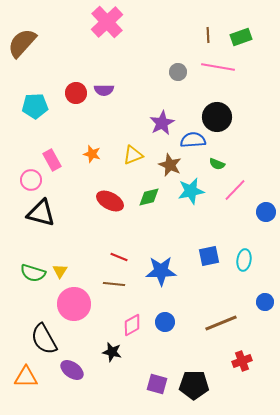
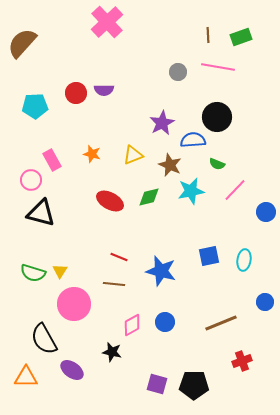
blue star at (161, 271): rotated 16 degrees clockwise
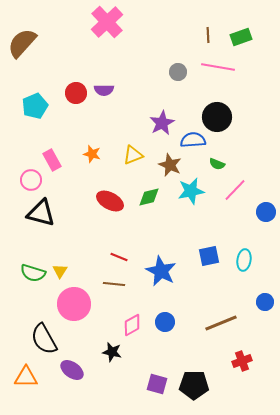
cyan pentagon at (35, 106): rotated 20 degrees counterclockwise
blue star at (161, 271): rotated 12 degrees clockwise
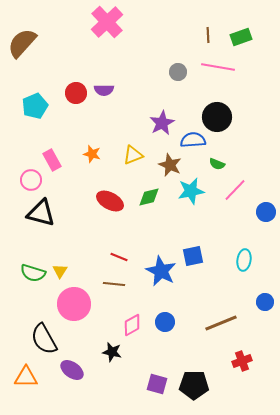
blue square at (209, 256): moved 16 px left
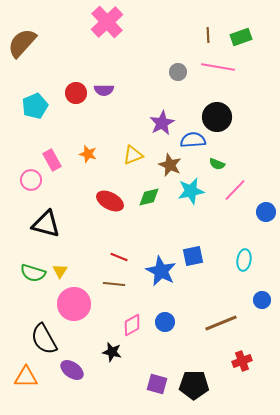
orange star at (92, 154): moved 4 px left
black triangle at (41, 213): moved 5 px right, 11 px down
blue circle at (265, 302): moved 3 px left, 2 px up
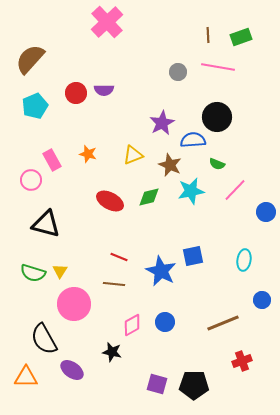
brown semicircle at (22, 43): moved 8 px right, 16 px down
brown line at (221, 323): moved 2 px right
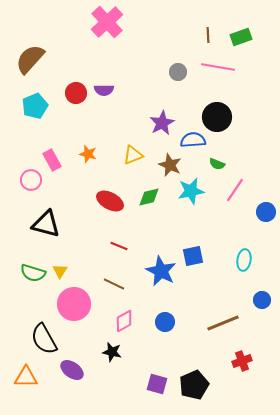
pink line at (235, 190): rotated 10 degrees counterclockwise
red line at (119, 257): moved 11 px up
brown line at (114, 284): rotated 20 degrees clockwise
pink diamond at (132, 325): moved 8 px left, 4 px up
black pentagon at (194, 385): rotated 24 degrees counterclockwise
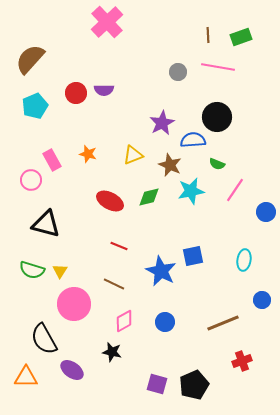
green semicircle at (33, 273): moved 1 px left, 3 px up
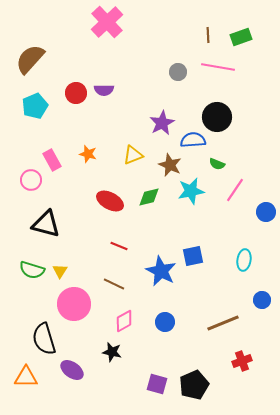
black semicircle at (44, 339): rotated 12 degrees clockwise
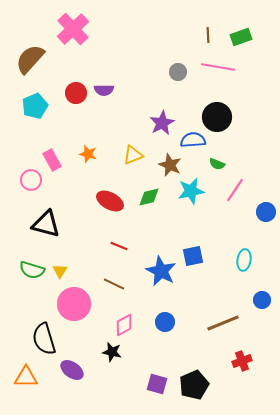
pink cross at (107, 22): moved 34 px left, 7 px down
pink diamond at (124, 321): moved 4 px down
